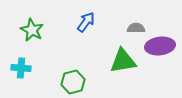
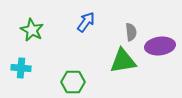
gray semicircle: moved 5 px left, 4 px down; rotated 84 degrees clockwise
green hexagon: rotated 15 degrees clockwise
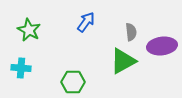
green star: moved 3 px left
purple ellipse: moved 2 px right
green triangle: rotated 20 degrees counterclockwise
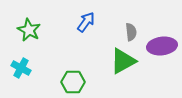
cyan cross: rotated 24 degrees clockwise
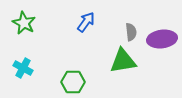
green star: moved 5 px left, 7 px up
purple ellipse: moved 7 px up
green triangle: rotated 20 degrees clockwise
cyan cross: moved 2 px right
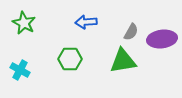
blue arrow: rotated 130 degrees counterclockwise
gray semicircle: rotated 36 degrees clockwise
cyan cross: moved 3 px left, 2 px down
green hexagon: moved 3 px left, 23 px up
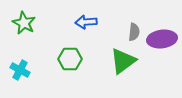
gray semicircle: moved 3 px right; rotated 24 degrees counterclockwise
green triangle: rotated 28 degrees counterclockwise
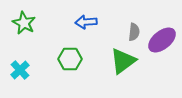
purple ellipse: moved 1 px down; rotated 32 degrees counterclockwise
cyan cross: rotated 18 degrees clockwise
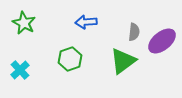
purple ellipse: moved 1 px down
green hexagon: rotated 20 degrees counterclockwise
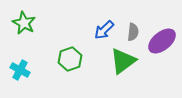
blue arrow: moved 18 px right, 8 px down; rotated 40 degrees counterclockwise
gray semicircle: moved 1 px left
cyan cross: rotated 18 degrees counterclockwise
